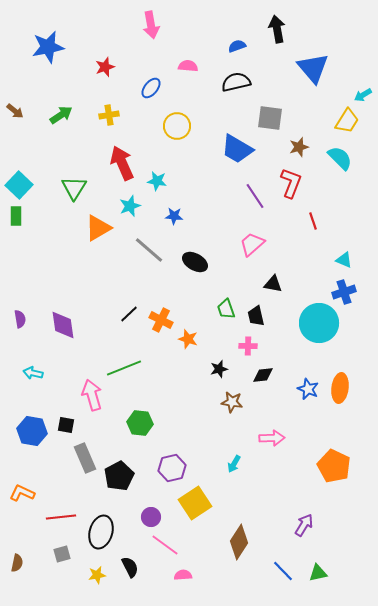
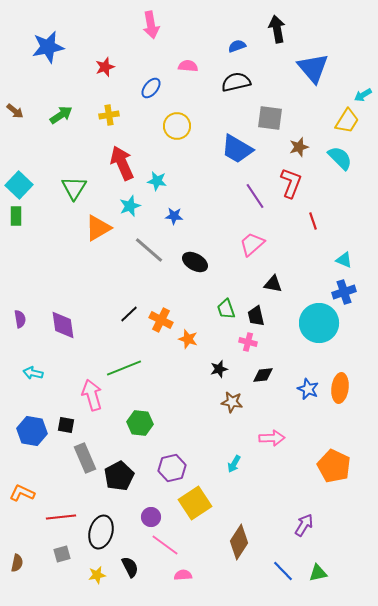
pink cross at (248, 346): moved 4 px up; rotated 12 degrees clockwise
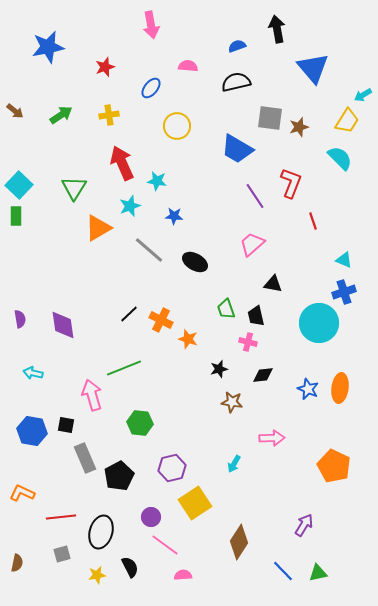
brown star at (299, 147): moved 20 px up
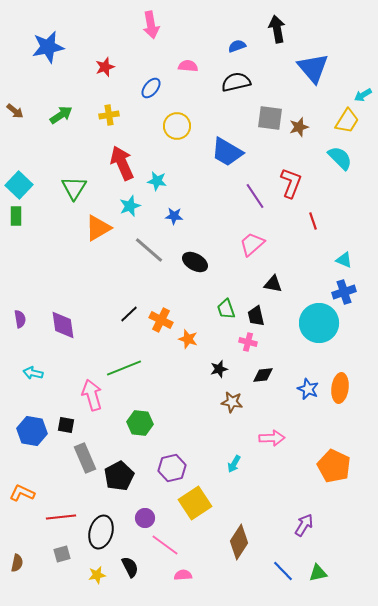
blue trapezoid at (237, 149): moved 10 px left, 3 px down
purple circle at (151, 517): moved 6 px left, 1 px down
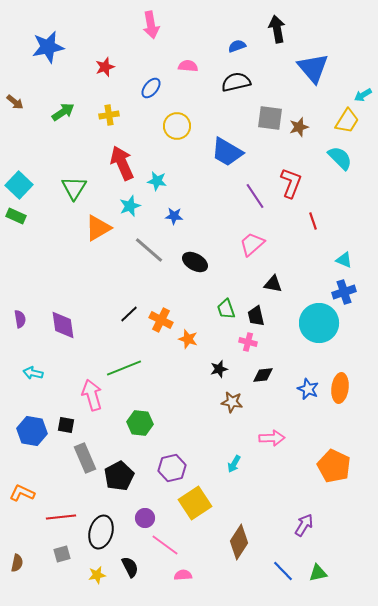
brown arrow at (15, 111): moved 9 px up
green arrow at (61, 115): moved 2 px right, 3 px up
green rectangle at (16, 216): rotated 66 degrees counterclockwise
